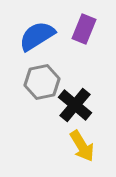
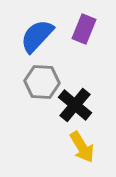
blue semicircle: rotated 15 degrees counterclockwise
gray hexagon: rotated 16 degrees clockwise
yellow arrow: moved 1 px down
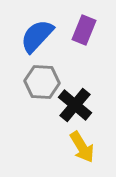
purple rectangle: moved 1 px down
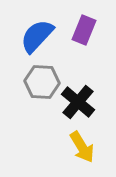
black cross: moved 3 px right, 3 px up
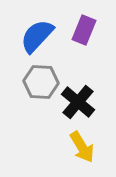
gray hexagon: moved 1 px left
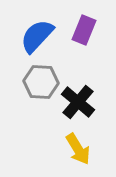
yellow arrow: moved 4 px left, 2 px down
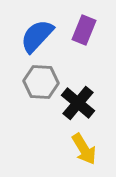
black cross: moved 1 px down
yellow arrow: moved 6 px right
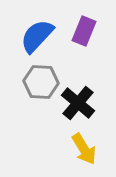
purple rectangle: moved 1 px down
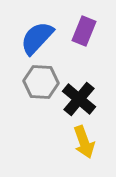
blue semicircle: moved 2 px down
black cross: moved 1 px right, 4 px up
yellow arrow: moved 7 px up; rotated 12 degrees clockwise
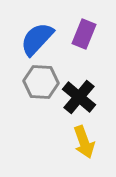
purple rectangle: moved 3 px down
blue semicircle: moved 1 px down
black cross: moved 2 px up
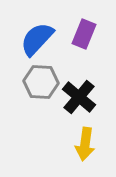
yellow arrow: moved 1 px right, 2 px down; rotated 28 degrees clockwise
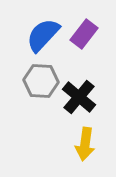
purple rectangle: rotated 16 degrees clockwise
blue semicircle: moved 6 px right, 4 px up
gray hexagon: moved 1 px up
